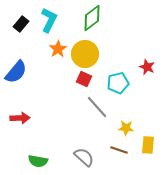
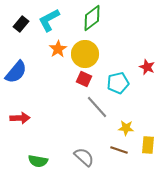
cyan L-shape: rotated 145 degrees counterclockwise
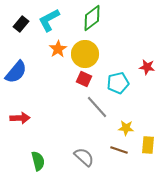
red star: rotated 14 degrees counterclockwise
green semicircle: rotated 114 degrees counterclockwise
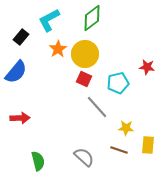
black rectangle: moved 13 px down
